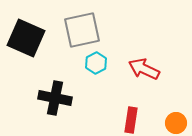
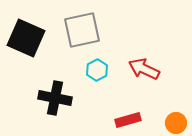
cyan hexagon: moved 1 px right, 7 px down
red rectangle: moved 3 px left; rotated 65 degrees clockwise
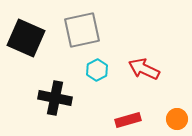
orange circle: moved 1 px right, 4 px up
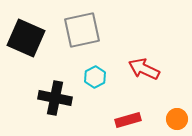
cyan hexagon: moved 2 px left, 7 px down
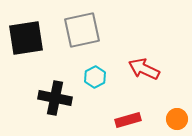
black square: rotated 33 degrees counterclockwise
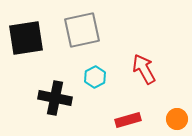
red arrow: rotated 36 degrees clockwise
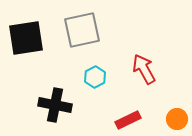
black cross: moved 7 px down
red rectangle: rotated 10 degrees counterclockwise
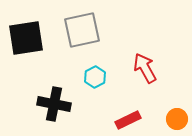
red arrow: moved 1 px right, 1 px up
black cross: moved 1 px left, 1 px up
